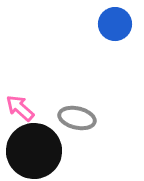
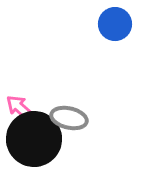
gray ellipse: moved 8 px left
black circle: moved 12 px up
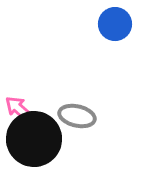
pink arrow: moved 1 px left, 1 px down
gray ellipse: moved 8 px right, 2 px up
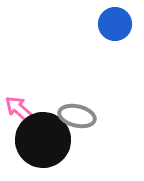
black circle: moved 9 px right, 1 px down
